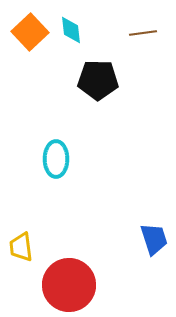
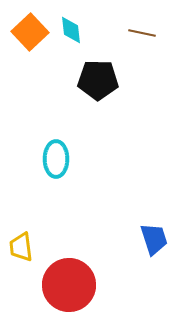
brown line: moved 1 px left; rotated 20 degrees clockwise
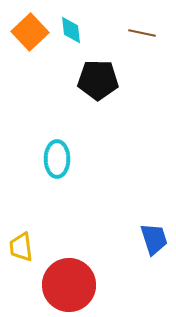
cyan ellipse: moved 1 px right
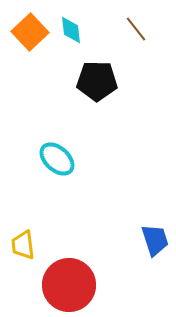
brown line: moved 6 px left, 4 px up; rotated 40 degrees clockwise
black pentagon: moved 1 px left, 1 px down
cyan ellipse: rotated 48 degrees counterclockwise
blue trapezoid: moved 1 px right, 1 px down
yellow trapezoid: moved 2 px right, 2 px up
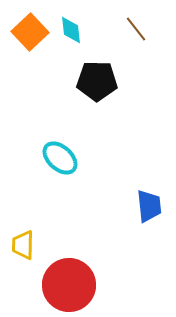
cyan ellipse: moved 3 px right, 1 px up
blue trapezoid: moved 6 px left, 34 px up; rotated 12 degrees clockwise
yellow trapezoid: rotated 8 degrees clockwise
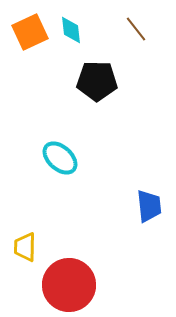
orange square: rotated 18 degrees clockwise
yellow trapezoid: moved 2 px right, 2 px down
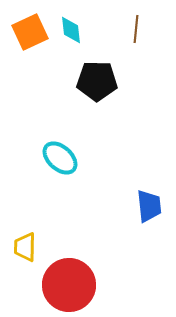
brown line: rotated 44 degrees clockwise
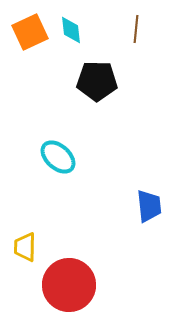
cyan ellipse: moved 2 px left, 1 px up
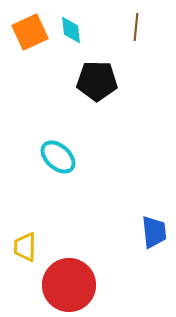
brown line: moved 2 px up
blue trapezoid: moved 5 px right, 26 px down
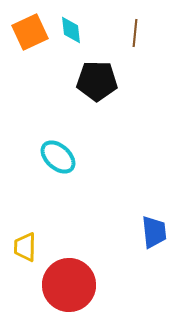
brown line: moved 1 px left, 6 px down
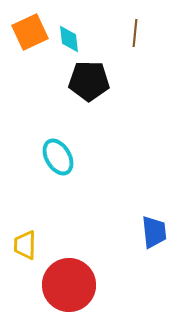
cyan diamond: moved 2 px left, 9 px down
black pentagon: moved 8 px left
cyan ellipse: rotated 18 degrees clockwise
yellow trapezoid: moved 2 px up
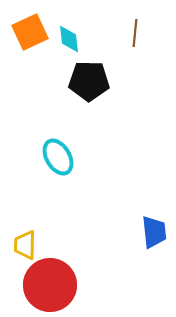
red circle: moved 19 px left
